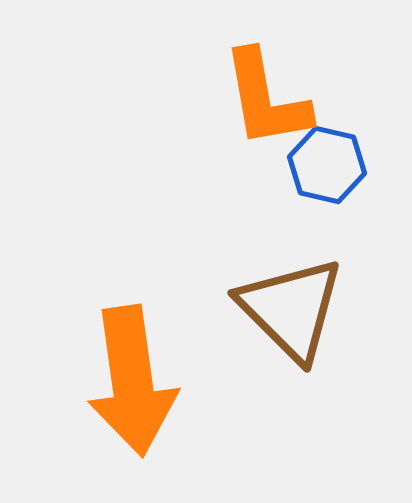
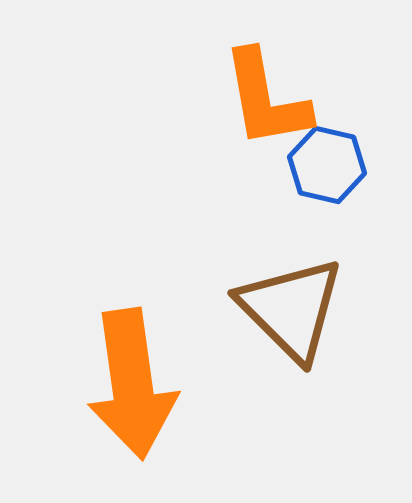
orange arrow: moved 3 px down
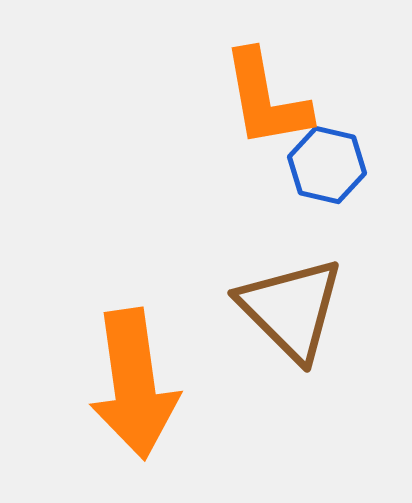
orange arrow: moved 2 px right
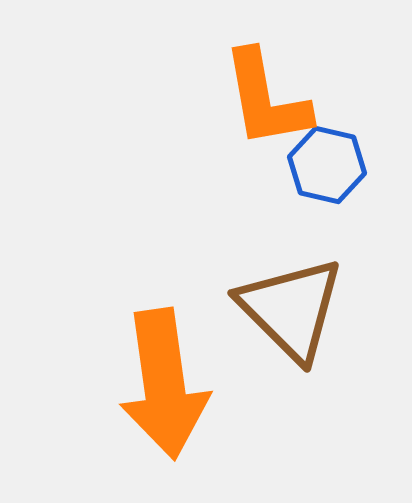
orange arrow: moved 30 px right
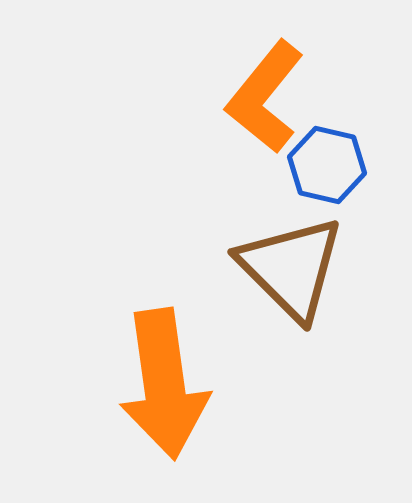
orange L-shape: moved 1 px left, 2 px up; rotated 49 degrees clockwise
brown triangle: moved 41 px up
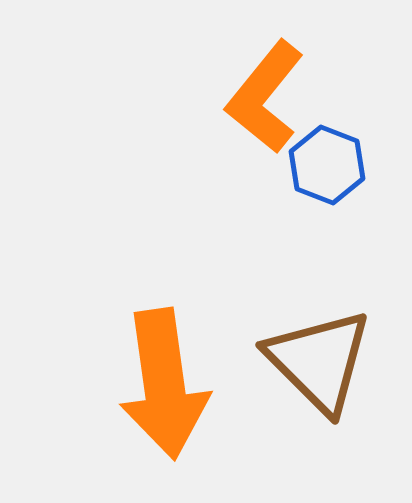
blue hexagon: rotated 8 degrees clockwise
brown triangle: moved 28 px right, 93 px down
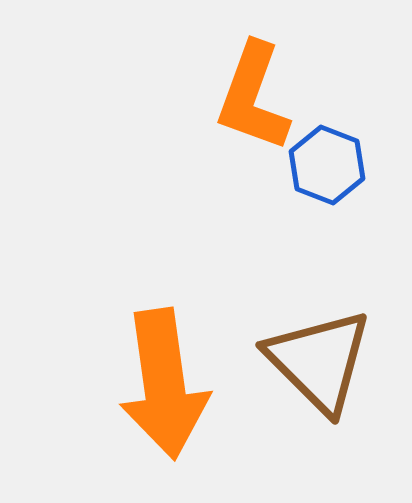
orange L-shape: moved 12 px left; rotated 19 degrees counterclockwise
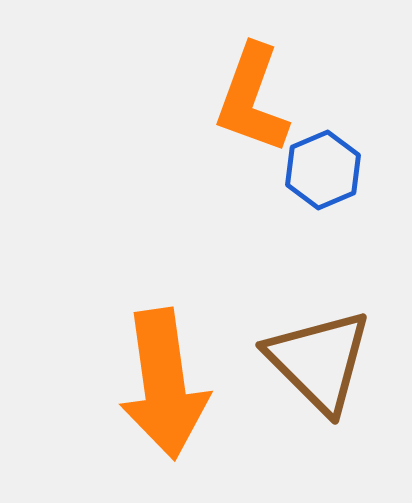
orange L-shape: moved 1 px left, 2 px down
blue hexagon: moved 4 px left, 5 px down; rotated 16 degrees clockwise
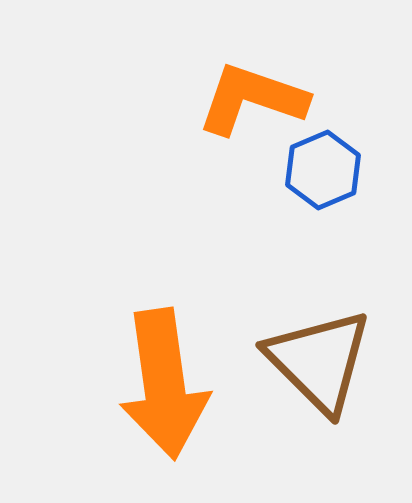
orange L-shape: rotated 89 degrees clockwise
